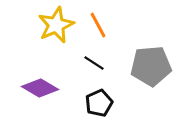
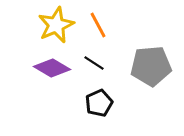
purple diamond: moved 12 px right, 20 px up
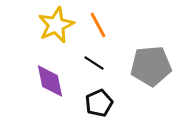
purple diamond: moved 2 px left, 13 px down; rotated 48 degrees clockwise
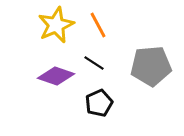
purple diamond: moved 6 px right, 5 px up; rotated 60 degrees counterclockwise
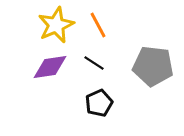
gray pentagon: moved 2 px right; rotated 12 degrees clockwise
purple diamond: moved 6 px left, 9 px up; rotated 27 degrees counterclockwise
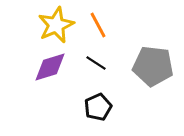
black line: moved 2 px right
purple diamond: rotated 9 degrees counterclockwise
black pentagon: moved 1 px left, 4 px down
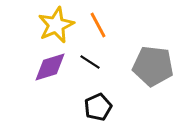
black line: moved 6 px left, 1 px up
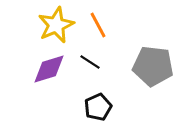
purple diamond: moved 1 px left, 2 px down
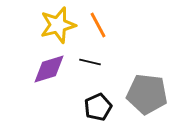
yellow star: moved 2 px right; rotated 9 degrees clockwise
black line: rotated 20 degrees counterclockwise
gray pentagon: moved 6 px left, 28 px down
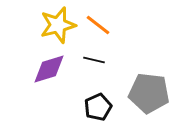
orange line: rotated 24 degrees counterclockwise
black line: moved 4 px right, 2 px up
gray pentagon: moved 2 px right, 1 px up
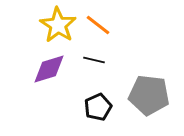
yellow star: rotated 24 degrees counterclockwise
gray pentagon: moved 2 px down
